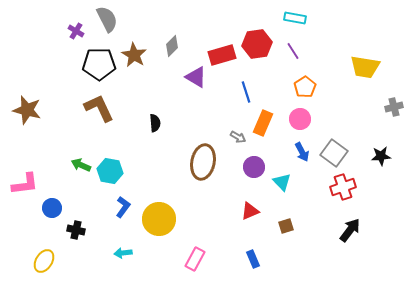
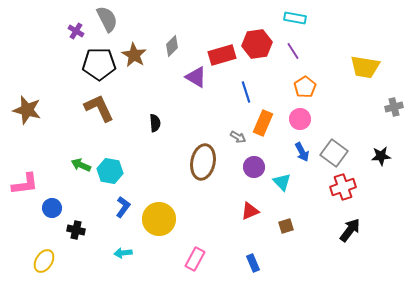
blue rectangle at (253, 259): moved 4 px down
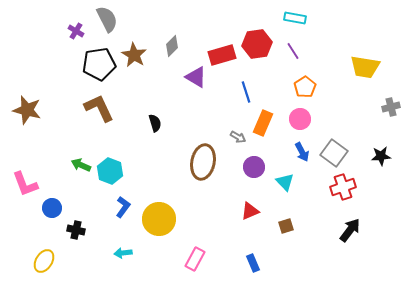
black pentagon at (99, 64): rotated 8 degrees counterclockwise
gray cross at (394, 107): moved 3 px left
black semicircle at (155, 123): rotated 12 degrees counterclockwise
cyan hexagon at (110, 171): rotated 10 degrees clockwise
cyan triangle at (282, 182): moved 3 px right
pink L-shape at (25, 184): rotated 76 degrees clockwise
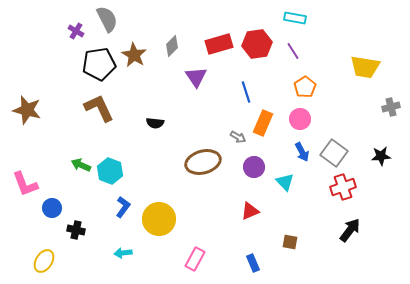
red rectangle at (222, 55): moved 3 px left, 11 px up
purple triangle at (196, 77): rotated 25 degrees clockwise
black semicircle at (155, 123): rotated 114 degrees clockwise
brown ellipse at (203, 162): rotated 64 degrees clockwise
brown square at (286, 226): moved 4 px right, 16 px down; rotated 28 degrees clockwise
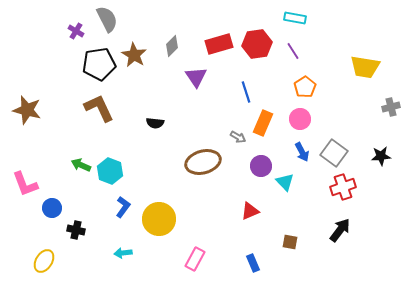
purple circle at (254, 167): moved 7 px right, 1 px up
black arrow at (350, 230): moved 10 px left
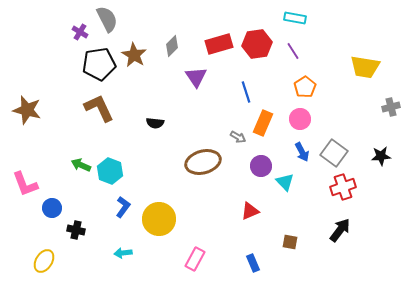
purple cross at (76, 31): moved 4 px right, 1 px down
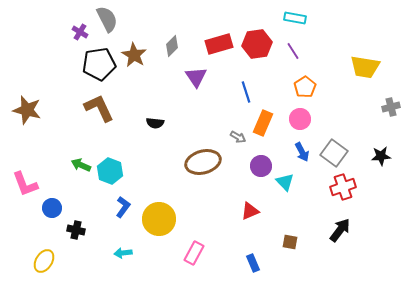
pink rectangle at (195, 259): moved 1 px left, 6 px up
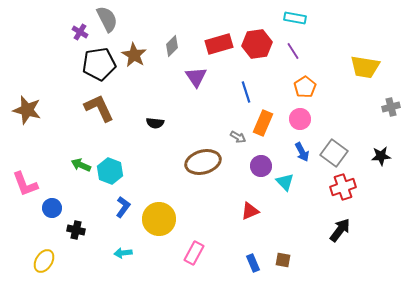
brown square at (290, 242): moved 7 px left, 18 px down
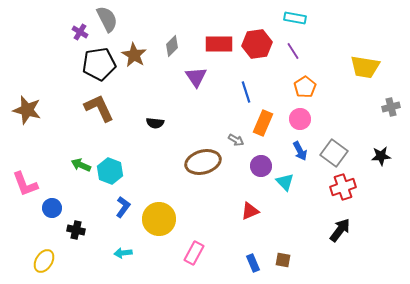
red rectangle at (219, 44): rotated 16 degrees clockwise
gray arrow at (238, 137): moved 2 px left, 3 px down
blue arrow at (302, 152): moved 2 px left, 1 px up
